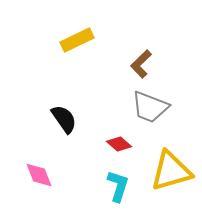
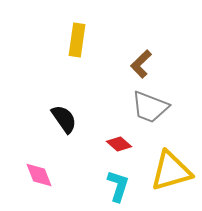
yellow rectangle: rotated 56 degrees counterclockwise
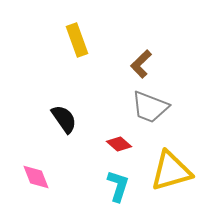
yellow rectangle: rotated 28 degrees counterclockwise
pink diamond: moved 3 px left, 2 px down
